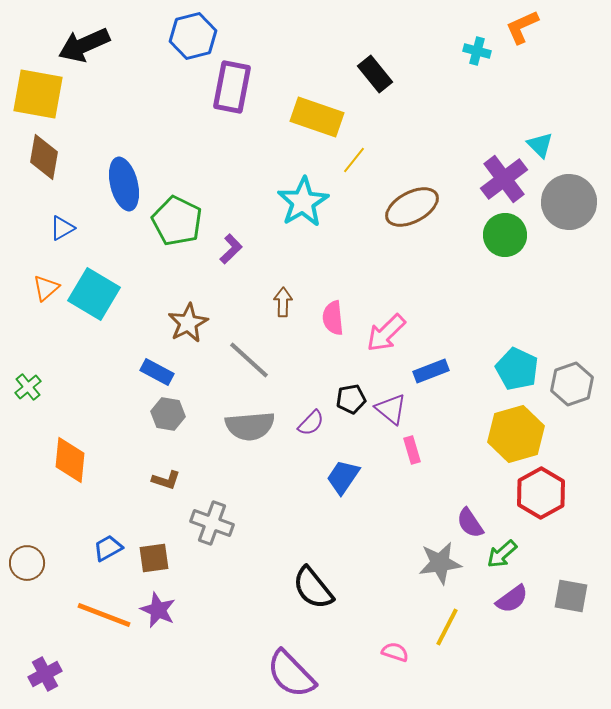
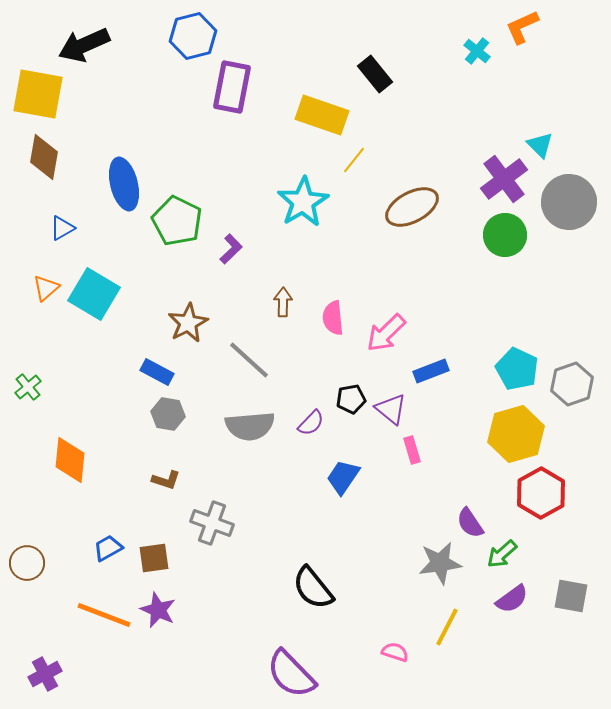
cyan cross at (477, 51): rotated 24 degrees clockwise
yellow rectangle at (317, 117): moved 5 px right, 2 px up
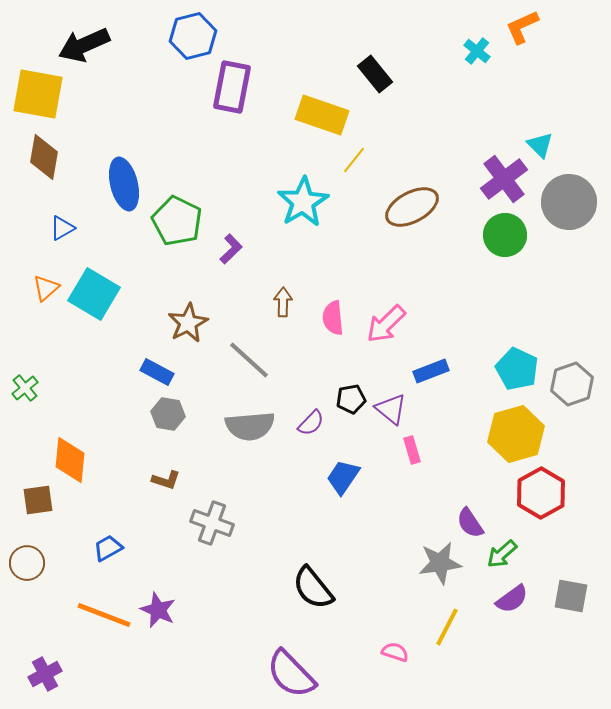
pink arrow at (386, 333): moved 9 px up
green cross at (28, 387): moved 3 px left, 1 px down
brown square at (154, 558): moved 116 px left, 58 px up
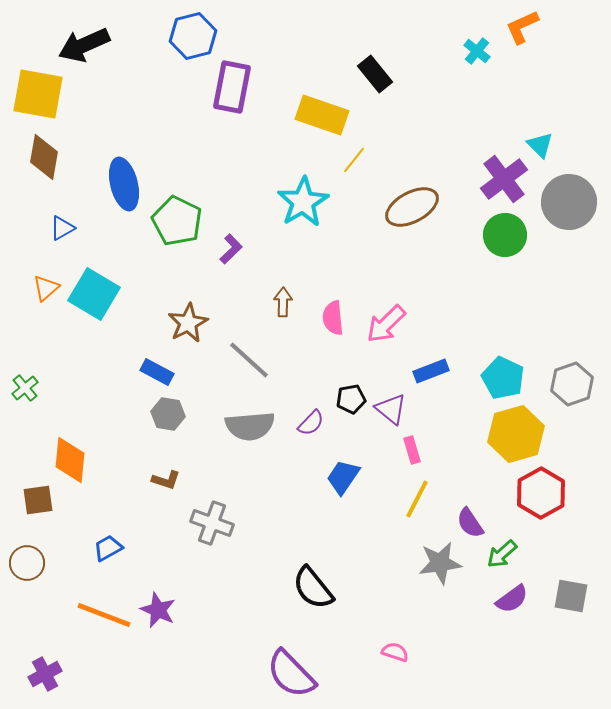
cyan pentagon at (517, 369): moved 14 px left, 9 px down
yellow line at (447, 627): moved 30 px left, 128 px up
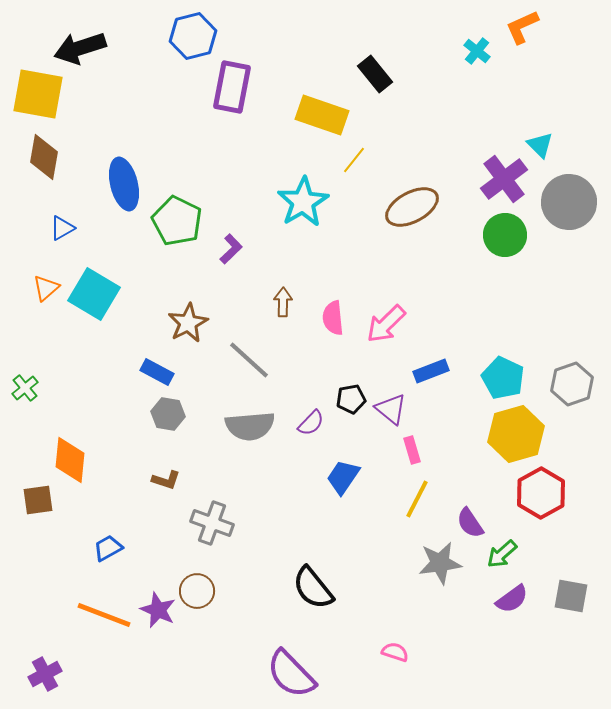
black arrow at (84, 45): moved 4 px left, 3 px down; rotated 6 degrees clockwise
brown circle at (27, 563): moved 170 px right, 28 px down
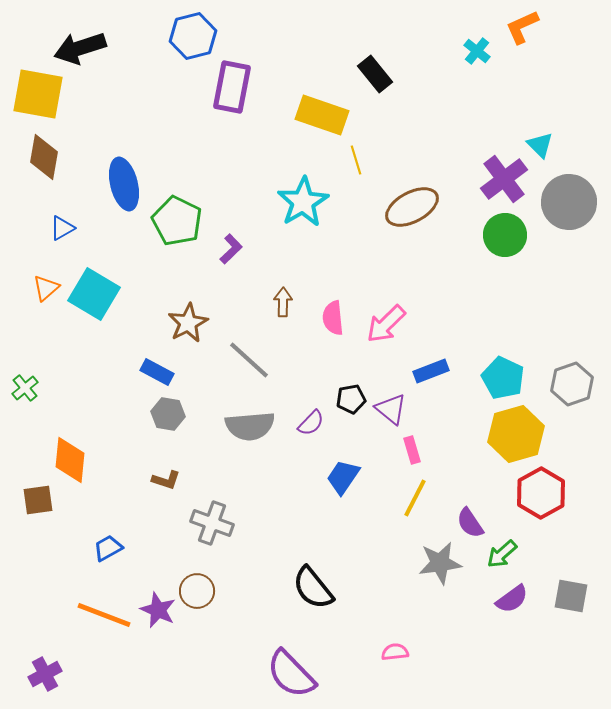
yellow line at (354, 160): moved 2 px right; rotated 56 degrees counterclockwise
yellow line at (417, 499): moved 2 px left, 1 px up
pink semicircle at (395, 652): rotated 24 degrees counterclockwise
